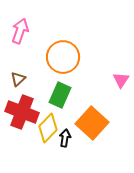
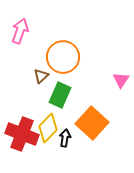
brown triangle: moved 23 px right, 3 px up
red cross: moved 22 px down
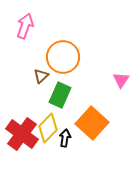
pink arrow: moved 5 px right, 5 px up
red cross: rotated 16 degrees clockwise
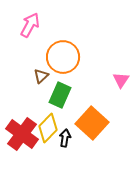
pink arrow: moved 5 px right, 1 px up; rotated 10 degrees clockwise
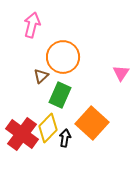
pink arrow: moved 2 px right; rotated 15 degrees counterclockwise
pink triangle: moved 7 px up
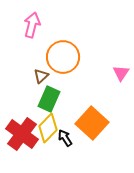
green rectangle: moved 11 px left, 4 px down
black arrow: rotated 42 degrees counterclockwise
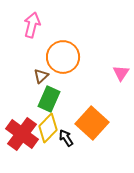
black arrow: moved 1 px right
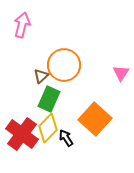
pink arrow: moved 10 px left
orange circle: moved 1 px right, 8 px down
orange square: moved 3 px right, 4 px up
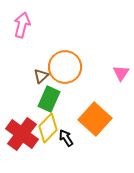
orange circle: moved 1 px right, 2 px down
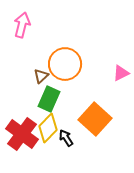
orange circle: moved 3 px up
pink triangle: rotated 30 degrees clockwise
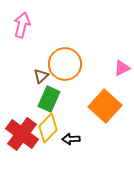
pink triangle: moved 1 px right, 5 px up
orange square: moved 10 px right, 13 px up
black arrow: moved 5 px right, 1 px down; rotated 60 degrees counterclockwise
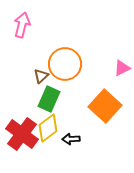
yellow diamond: rotated 8 degrees clockwise
